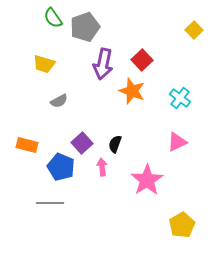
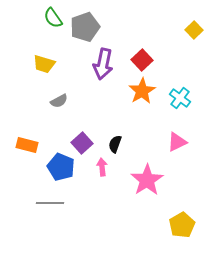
orange star: moved 10 px right; rotated 20 degrees clockwise
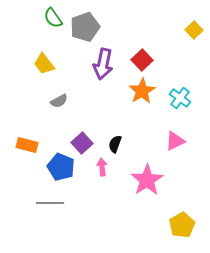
yellow trapezoid: rotated 35 degrees clockwise
pink triangle: moved 2 px left, 1 px up
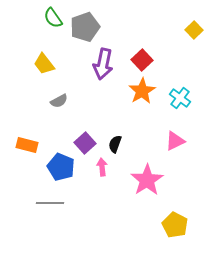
purple square: moved 3 px right
yellow pentagon: moved 7 px left; rotated 15 degrees counterclockwise
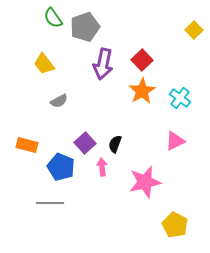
pink star: moved 2 px left, 2 px down; rotated 20 degrees clockwise
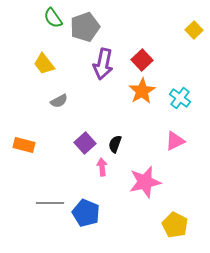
orange rectangle: moved 3 px left
blue pentagon: moved 25 px right, 46 px down
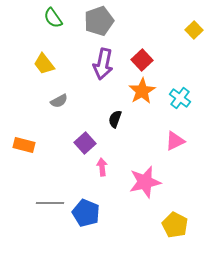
gray pentagon: moved 14 px right, 6 px up
black semicircle: moved 25 px up
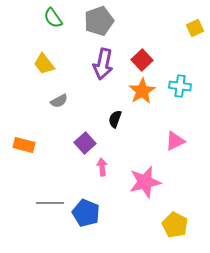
yellow square: moved 1 px right, 2 px up; rotated 18 degrees clockwise
cyan cross: moved 12 px up; rotated 30 degrees counterclockwise
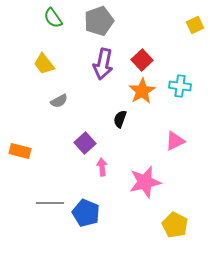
yellow square: moved 3 px up
black semicircle: moved 5 px right
orange rectangle: moved 4 px left, 6 px down
